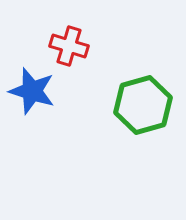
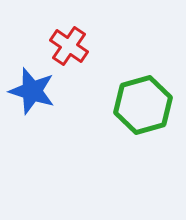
red cross: rotated 18 degrees clockwise
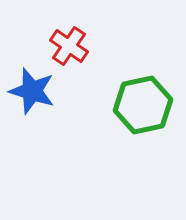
green hexagon: rotated 4 degrees clockwise
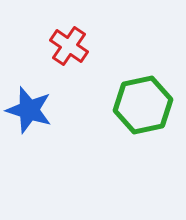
blue star: moved 3 px left, 19 px down
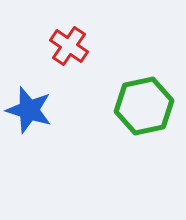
green hexagon: moved 1 px right, 1 px down
